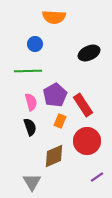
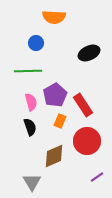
blue circle: moved 1 px right, 1 px up
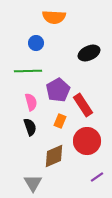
purple pentagon: moved 3 px right, 5 px up
gray triangle: moved 1 px right, 1 px down
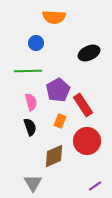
purple line: moved 2 px left, 9 px down
